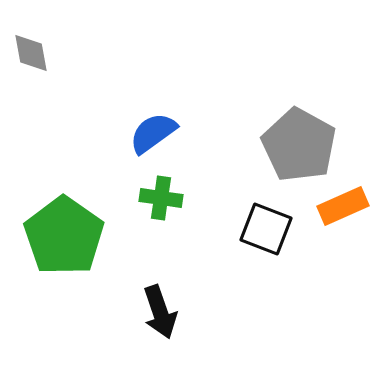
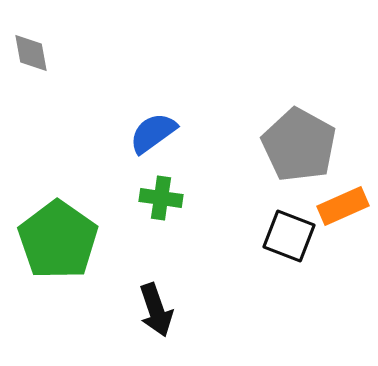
black square: moved 23 px right, 7 px down
green pentagon: moved 6 px left, 4 px down
black arrow: moved 4 px left, 2 px up
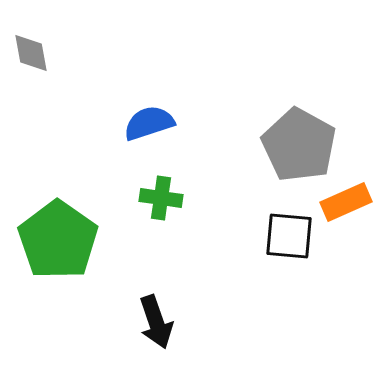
blue semicircle: moved 4 px left, 10 px up; rotated 18 degrees clockwise
orange rectangle: moved 3 px right, 4 px up
black square: rotated 16 degrees counterclockwise
black arrow: moved 12 px down
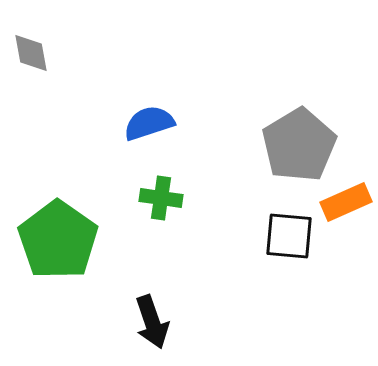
gray pentagon: rotated 12 degrees clockwise
black arrow: moved 4 px left
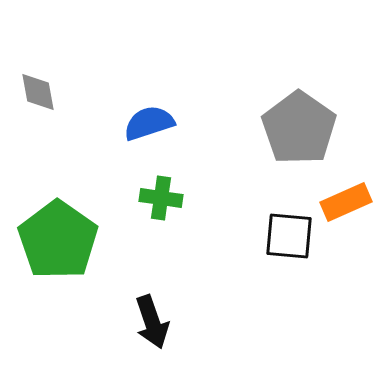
gray diamond: moved 7 px right, 39 px down
gray pentagon: moved 17 px up; rotated 6 degrees counterclockwise
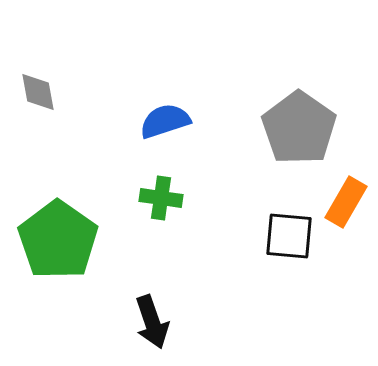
blue semicircle: moved 16 px right, 2 px up
orange rectangle: rotated 36 degrees counterclockwise
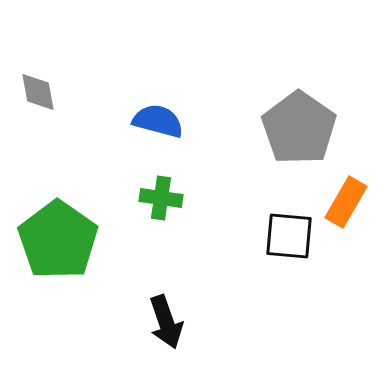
blue semicircle: moved 7 px left; rotated 33 degrees clockwise
black arrow: moved 14 px right
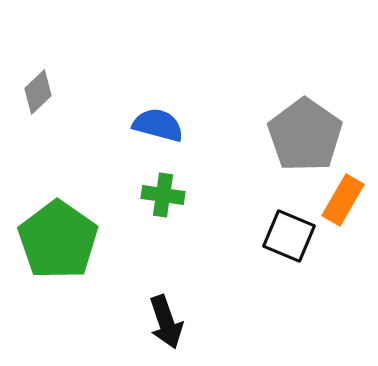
gray diamond: rotated 57 degrees clockwise
blue semicircle: moved 4 px down
gray pentagon: moved 6 px right, 7 px down
green cross: moved 2 px right, 3 px up
orange rectangle: moved 3 px left, 2 px up
black square: rotated 18 degrees clockwise
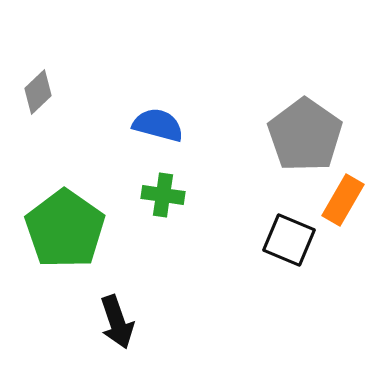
black square: moved 4 px down
green pentagon: moved 7 px right, 11 px up
black arrow: moved 49 px left
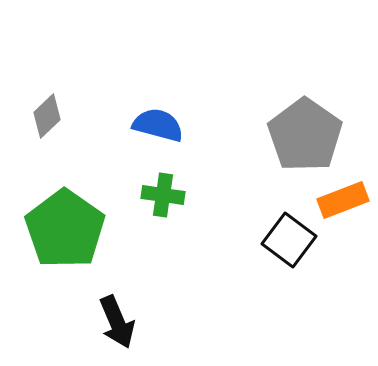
gray diamond: moved 9 px right, 24 px down
orange rectangle: rotated 39 degrees clockwise
black square: rotated 14 degrees clockwise
black arrow: rotated 4 degrees counterclockwise
